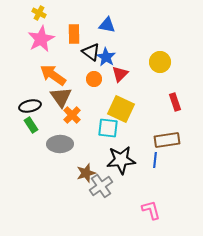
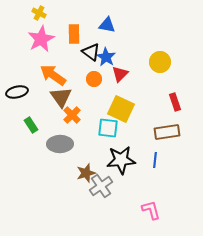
black ellipse: moved 13 px left, 14 px up
brown rectangle: moved 8 px up
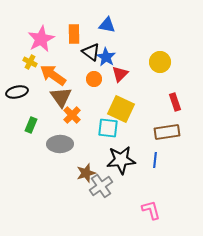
yellow cross: moved 9 px left, 49 px down
green rectangle: rotated 56 degrees clockwise
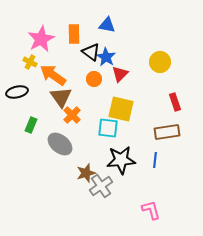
yellow square: rotated 12 degrees counterclockwise
gray ellipse: rotated 40 degrees clockwise
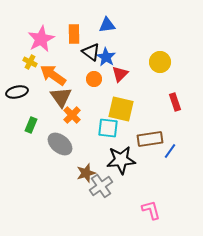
blue triangle: rotated 18 degrees counterclockwise
brown rectangle: moved 17 px left, 7 px down
blue line: moved 15 px right, 9 px up; rotated 28 degrees clockwise
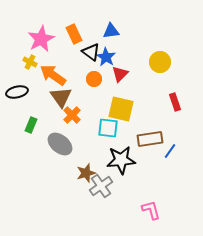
blue triangle: moved 4 px right, 6 px down
orange rectangle: rotated 24 degrees counterclockwise
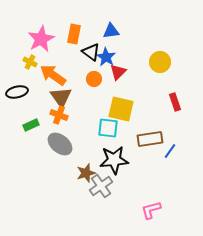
orange rectangle: rotated 36 degrees clockwise
red triangle: moved 2 px left, 2 px up
orange cross: moved 13 px left; rotated 24 degrees counterclockwise
green rectangle: rotated 42 degrees clockwise
black star: moved 7 px left
pink L-shape: rotated 90 degrees counterclockwise
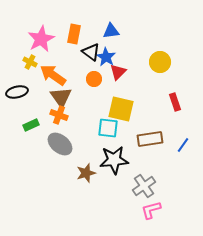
blue line: moved 13 px right, 6 px up
gray cross: moved 43 px right
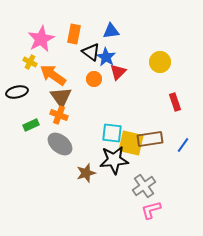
yellow square: moved 10 px right, 34 px down
cyan square: moved 4 px right, 5 px down
